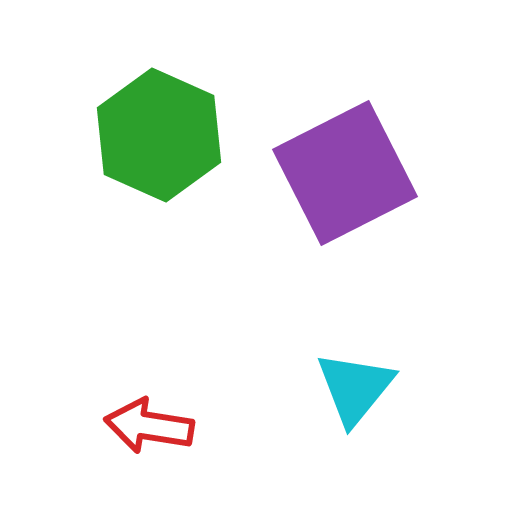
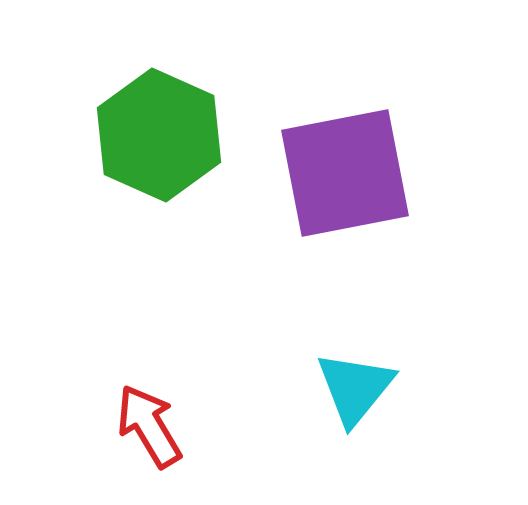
purple square: rotated 16 degrees clockwise
red arrow: rotated 50 degrees clockwise
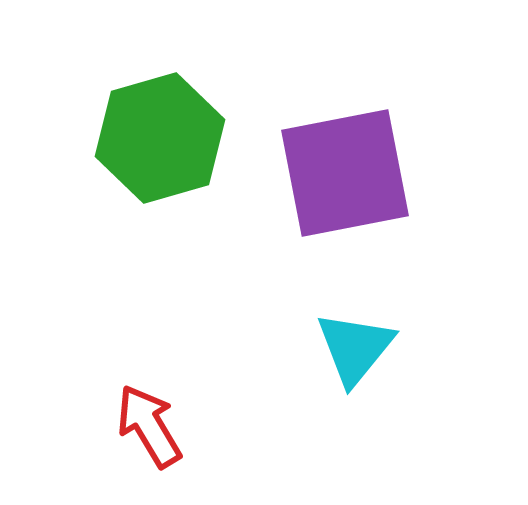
green hexagon: moved 1 px right, 3 px down; rotated 20 degrees clockwise
cyan triangle: moved 40 px up
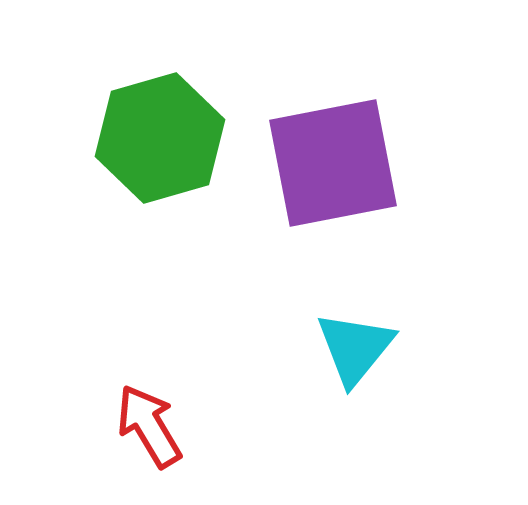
purple square: moved 12 px left, 10 px up
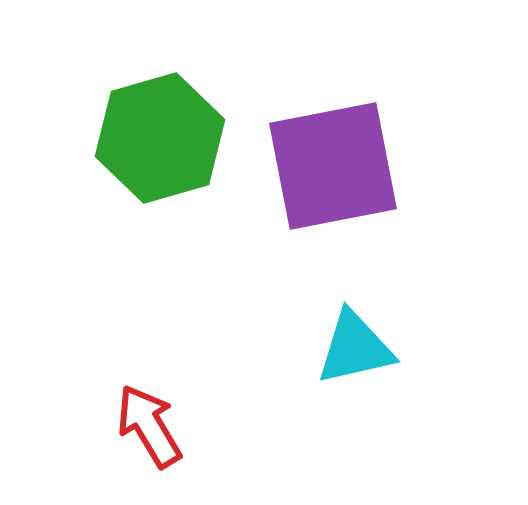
purple square: moved 3 px down
cyan triangle: rotated 38 degrees clockwise
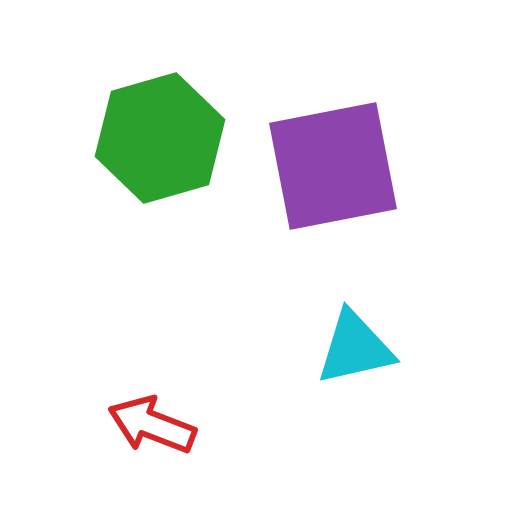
red arrow: moved 3 px right, 1 px up; rotated 38 degrees counterclockwise
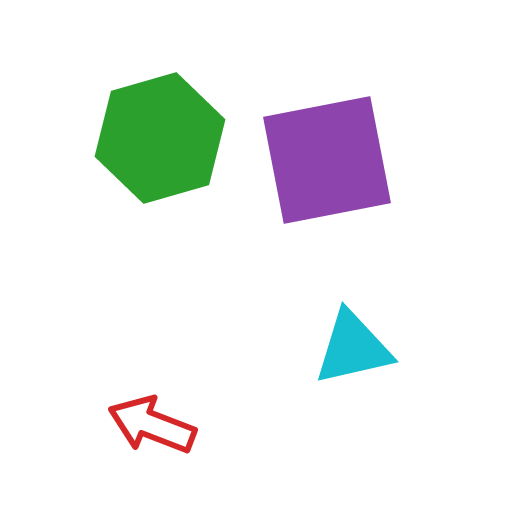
purple square: moved 6 px left, 6 px up
cyan triangle: moved 2 px left
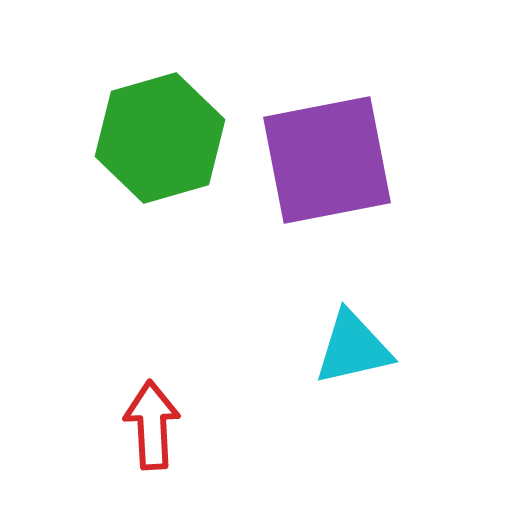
red arrow: rotated 66 degrees clockwise
